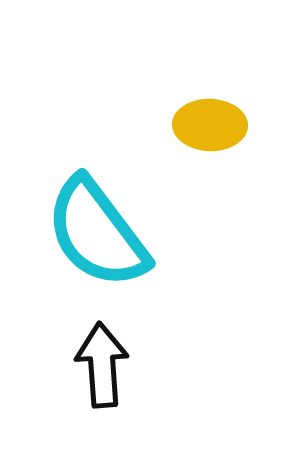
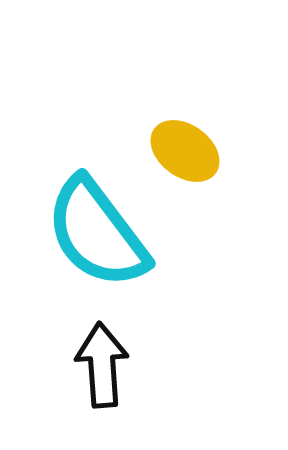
yellow ellipse: moved 25 px left, 26 px down; rotated 34 degrees clockwise
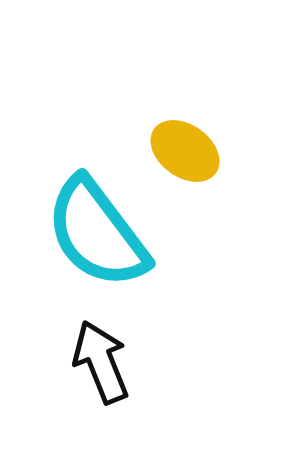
black arrow: moved 1 px left, 3 px up; rotated 18 degrees counterclockwise
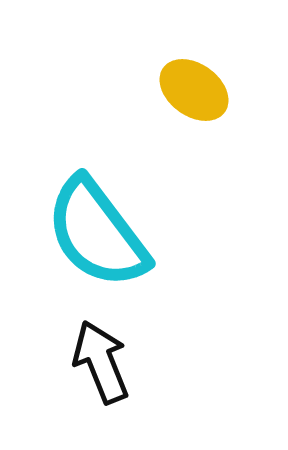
yellow ellipse: moved 9 px right, 61 px up
